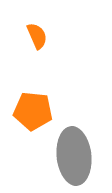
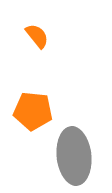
orange semicircle: rotated 16 degrees counterclockwise
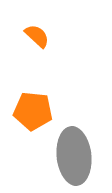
orange semicircle: rotated 8 degrees counterclockwise
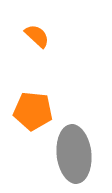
gray ellipse: moved 2 px up
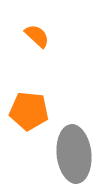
orange pentagon: moved 4 px left
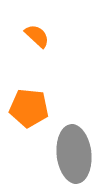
orange pentagon: moved 3 px up
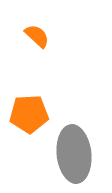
orange pentagon: moved 6 px down; rotated 9 degrees counterclockwise
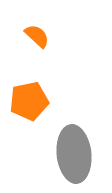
orange pentagon: moved 13 px up; rotated 9 degrees counterclockwise
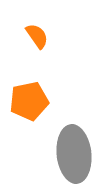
orange semicircle: rotated 12 degrees clockwise
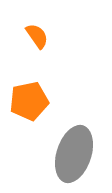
gray ellipse: rotated 24 degrees clockwise
